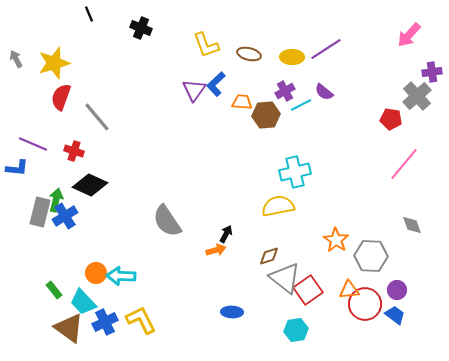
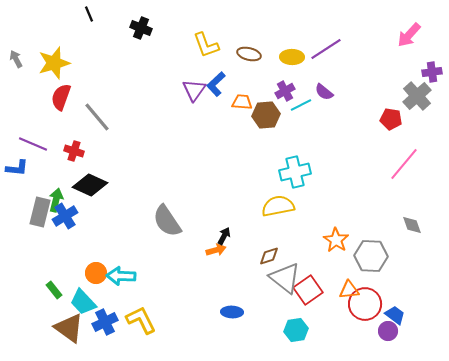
black arrow at (226, 234): moved 2 px left, 2 px down
purple circle at (397, 290): moved 9 px left, 41 px down
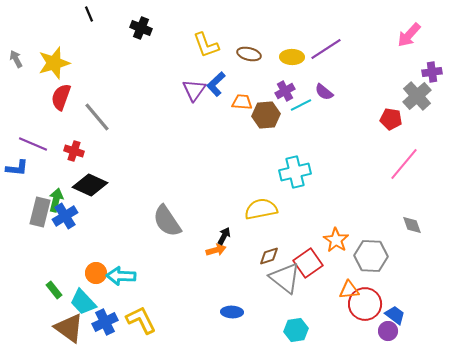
yellow semicircle at (278, 206): moved 17 px left, 3 px down
red square at (308, 290): moved 27 px up
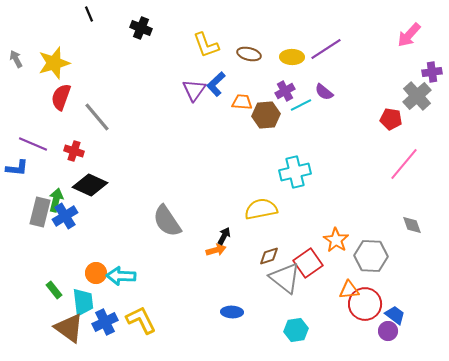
cyan trapezoid at (83, 302): rotated 144 degrees counterclockwise
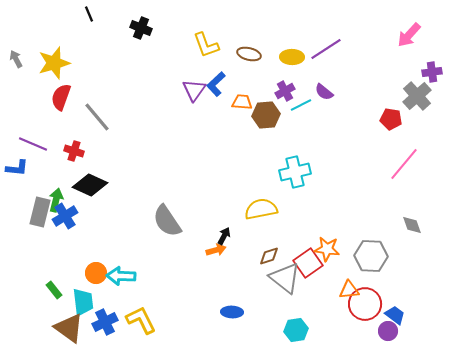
orange star at (336, 240): moved 9 px left, 9 px down; rotated 25 degrees counterclockwise
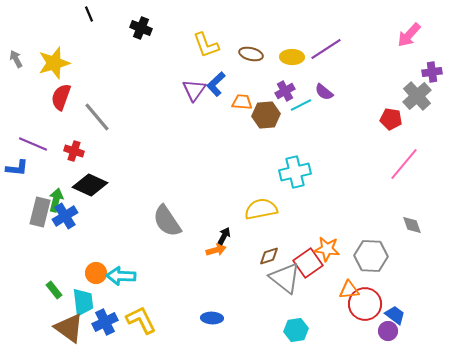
brown ellipse at (249, 54): moved 2 px right
blue ellipse at (232, 312): moved 20 px left, 6 px down
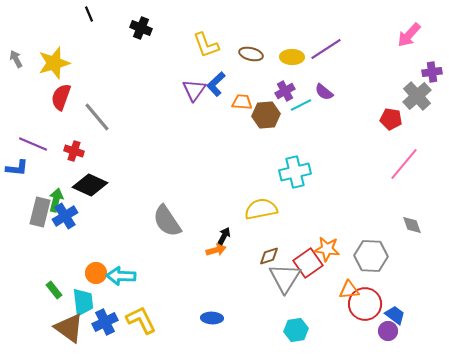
gray triangle at (285, 278): rotated 24 degrees clockwise
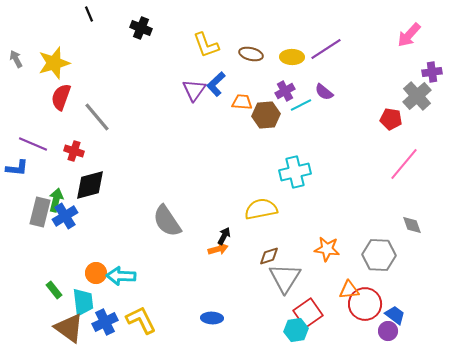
black diamond at (90, 185): rotated 40 degrees counterclockwise
orange arrow at (216, 250): moved 2 px right, 1 px up
gray hexagon at (371, 256): moved 8 px right, 1 px up
red square at (308, 263): moved 50 px down
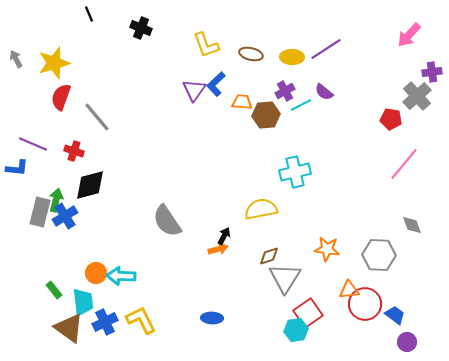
purple circle at (388, 331): moved 19 px right, 11 px down
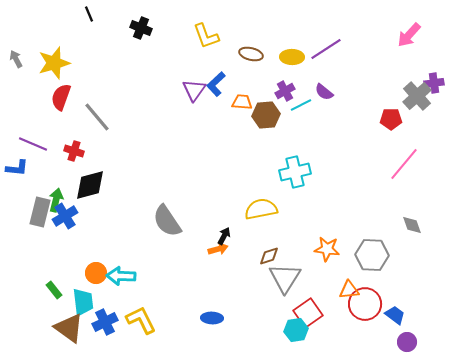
yellow L-shape at (206, 45): moved 9 px up
purple cross at (432, 72): moved 2 px right, 11 px down
red pentagon at (391, 119): rotated 10 degrees counterclockwise
gray hexagon at (379, 255): moved 7 px left
